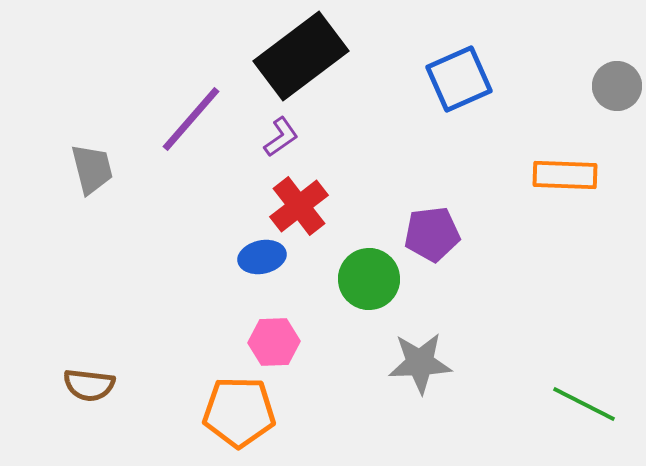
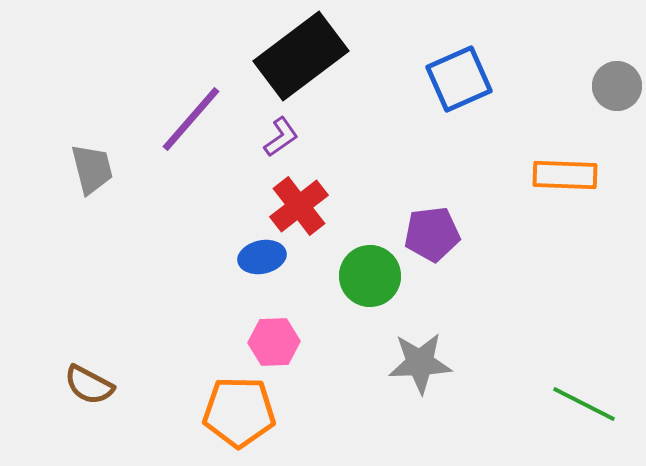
green circle: moved 1 px right, 3 px up
brown semicircle: rotated 21 degrees clockwise
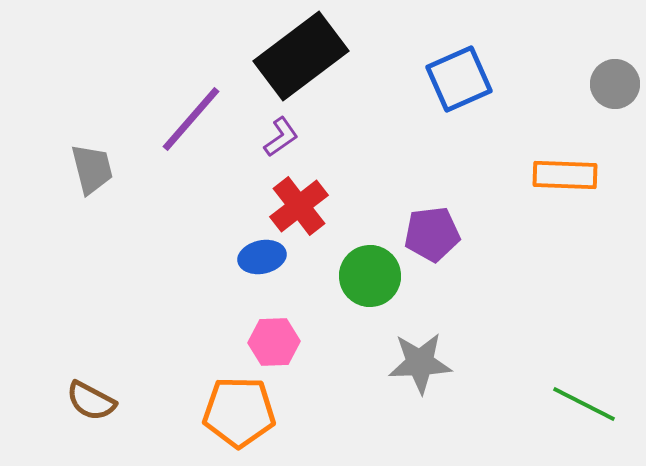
gray circle: moved 2 px left, 2 px up
brown semicircle: moved 2 px right, 16 px down
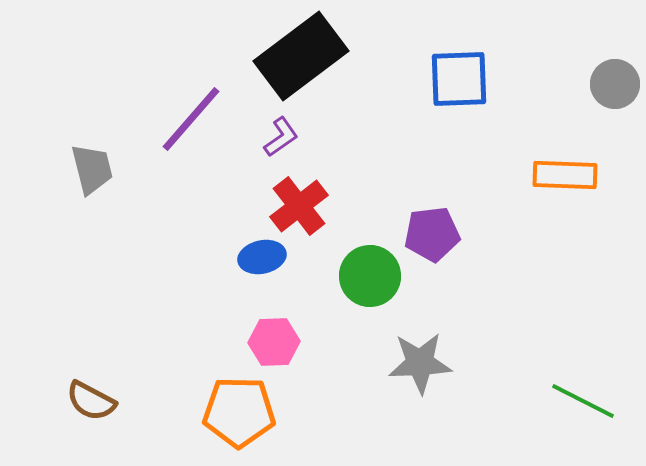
blue square: rotated 22 degrees clockwise
green line: moved 1 px left, 3 px up
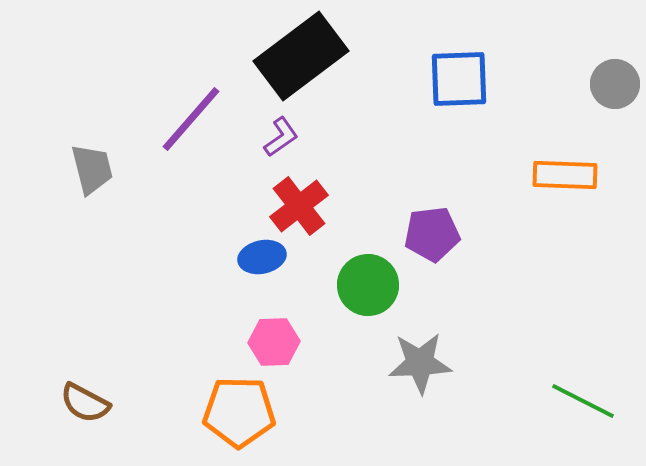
green circle: moved 2 px left, 9 px down
brown semicircle: moved 6 px left, 2 px down
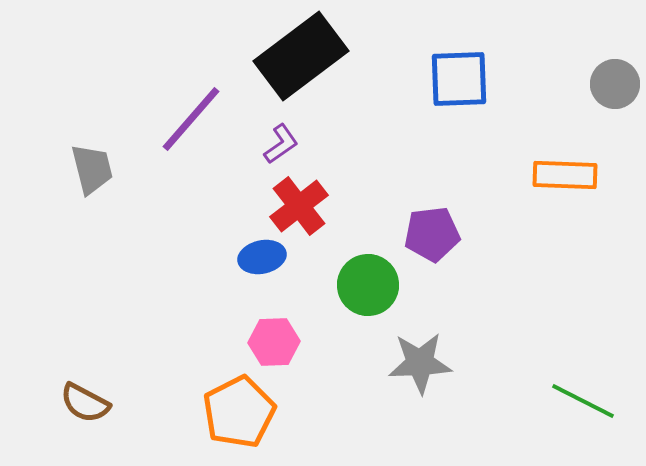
purple L-shape: moved 7 px down
orange pentagon: rotated 28 degrees counterclockwise
